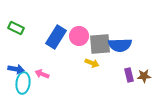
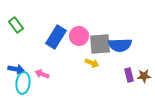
green rectangle: moved 3 px up; rotated 28 degrees clockwise
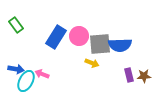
cyan ellipse: moved 3 px right, 2 px up; rotated 20 degrees clockwise
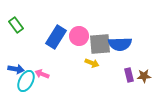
blue semicircle: moved 1 px up
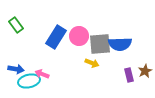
brown star: moved 1 px right, 5 px up; rotated 24 degrees counterclockwise
cyan ellipse: moved 3 px right; rotated 50 degrees clockwise
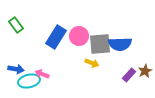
purple rectangle: rotated 56 degrees clockwise
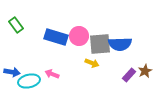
blue rectangle: rotated 75 degrees clockwise
blue arrow: moved 4 px left, 3 px down
pink arrow: moved 10 px right
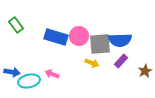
blue semicircle: moved 4 px up
purple rectangle: moved 8 px left, 14 px up
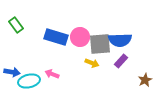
pink circle: moved 1 px right, 1 px down
brown star: moved 9 px down
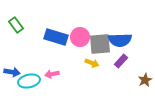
pink arrow: rotated 32 degrees counterclockwise
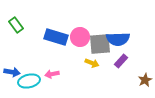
blue semicircle: moved 2 px left, 1 px up
